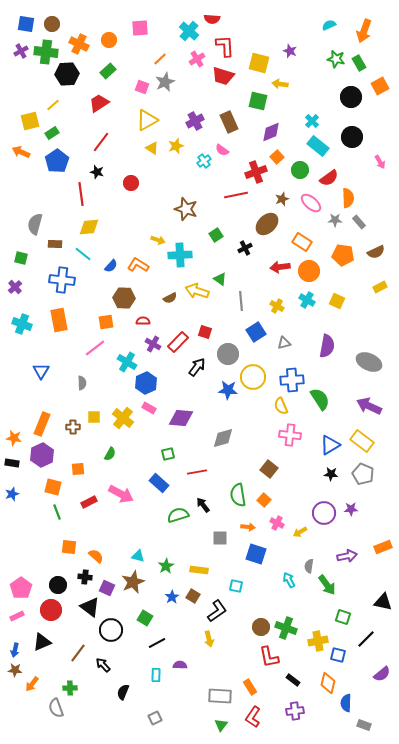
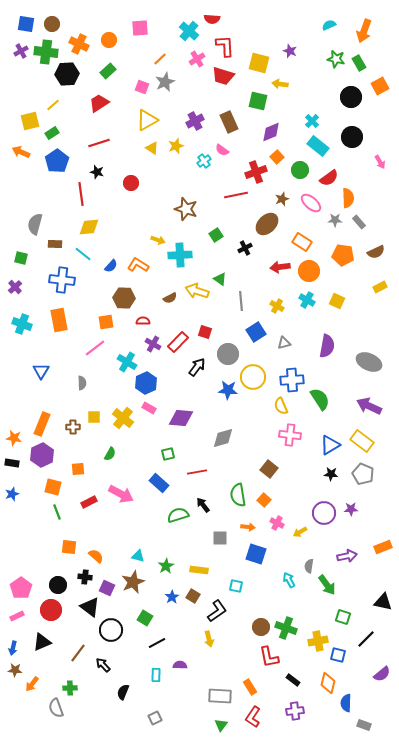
red line at (101, 142): moved 2 px left, 1 px down; rotated 35 degrees clockwise
blue arrow at (15, 650): moved 2 px left, 2 px up
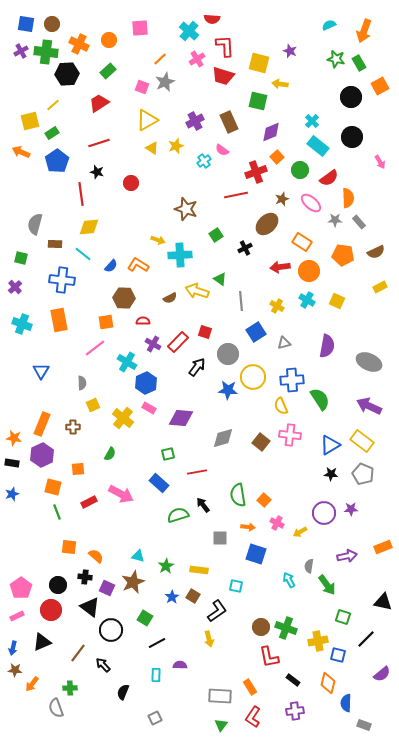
yellow square at (94, 417): moved 1 px left, 12 px up; rotated 24 degrees counterclockwise
brown square at (269, 469): moved 8 px left, 27 px up
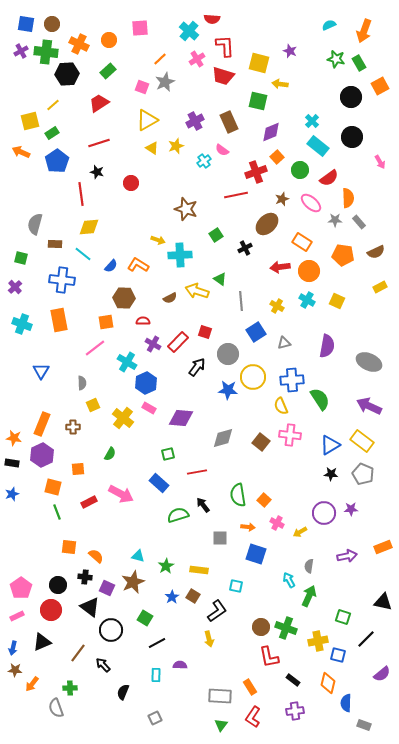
green arrow at (327, 585): moved 18 px left, 11 px down; rotated 120 degrees counterclockwise
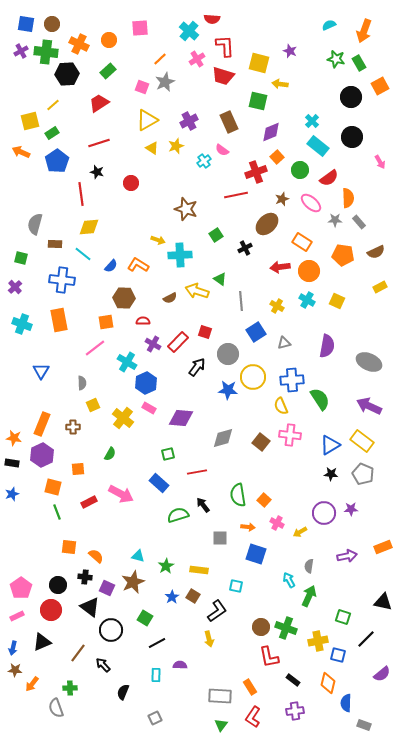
purple cross at (195, 121): moved 6 px left
